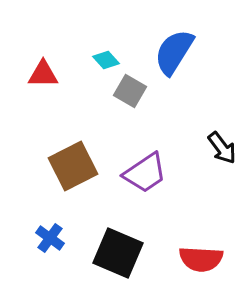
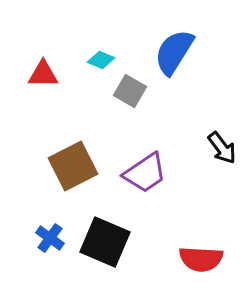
cyan diamond: moved 5 px left; rotated 24 degrees counterclockwise
black square: moved 13 px left, 11 px up
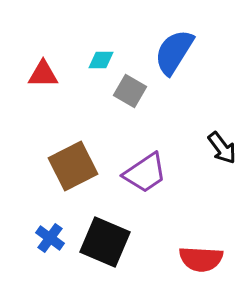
cyan diamond: rotated 24 degrees counterclockwise
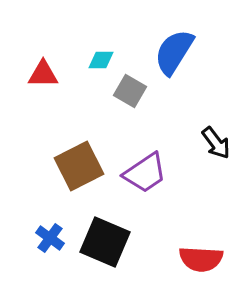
black arrow: moved 6 px left, 5 px up
brown square: moved 6 px right
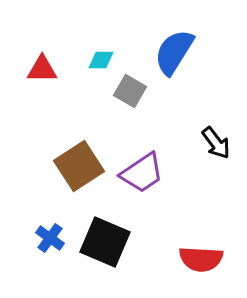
red triangle: moved 1 px left, 5 px up
brown square: rotated 6 degrees counterclockwise
purple trapezoid: moved 3 px left
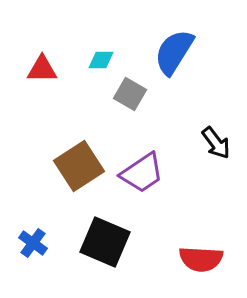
gray square: moved 3 px down
blue cross: moved 17 px left, 5 px down
